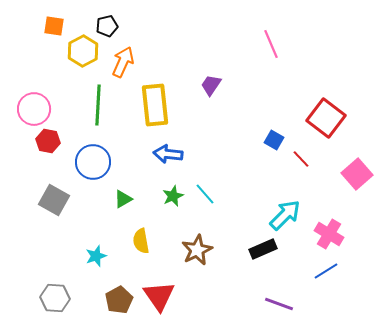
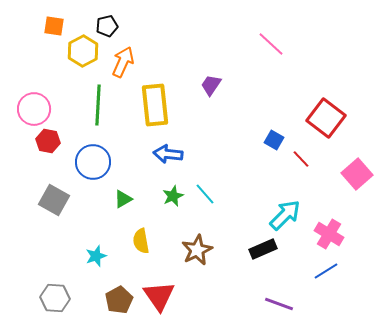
pink line: rotated 24 degrees counterclockwise
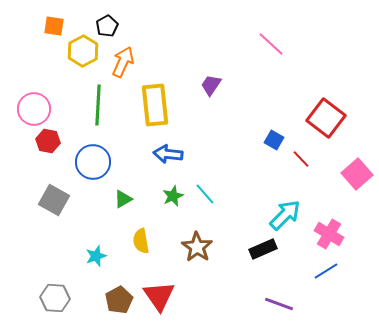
black pentagon: rotated 15 degrees counterclockwise
brown star: moved 3 px up; rotated 12 degrees counterclockwise
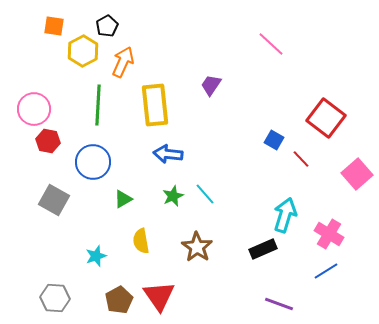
cyan arrow: rotated 28 degrees counterclockwise
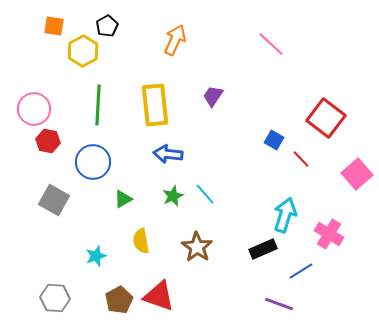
orange arrow: moved 52 px right, 22 px up
purple trapezoid: moved 2 px right, 11 px down
blue line: moved 25 px left
red triangle: rotated 36 degrees counterclockwise
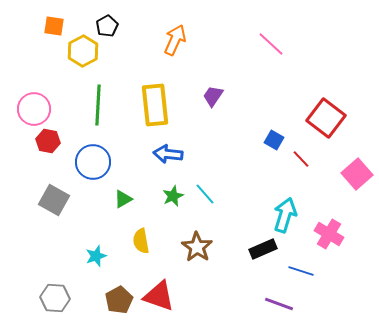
blue line: rotated 50 degrees clockwise
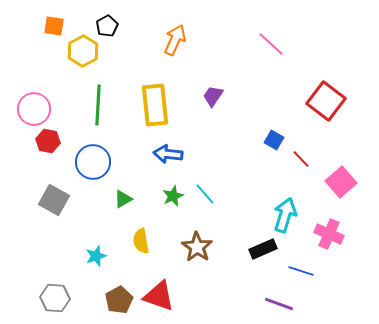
red square: moved 17 px up
pink square: moved 16 px left, 8 px down
pink cross: rotated 8 degrees counterclockwise
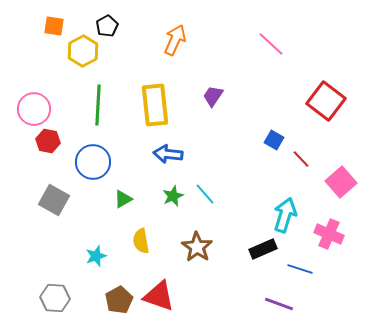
blue line: moved 1 px left, 2 px up
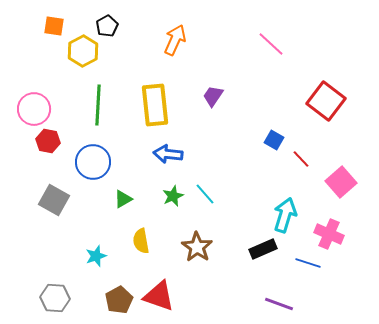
blue line: moved 8 px right, 6 px up
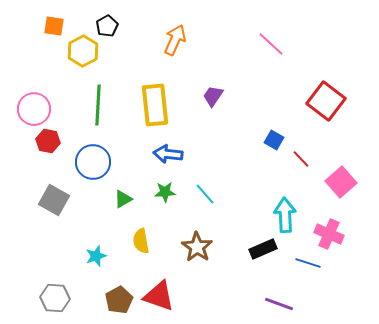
green star: moved 8 px left, 4 px up; rotated 20 degrees clockwise
cyan arrow: rotated 20 degrees counterclockwise
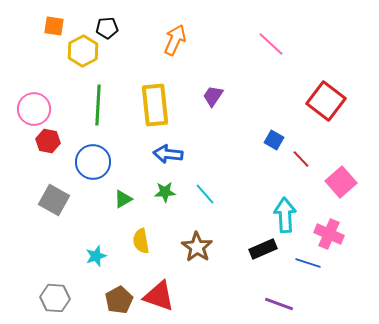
black pentagon: moved 2 px down; rotated 25 degrees clockwise
